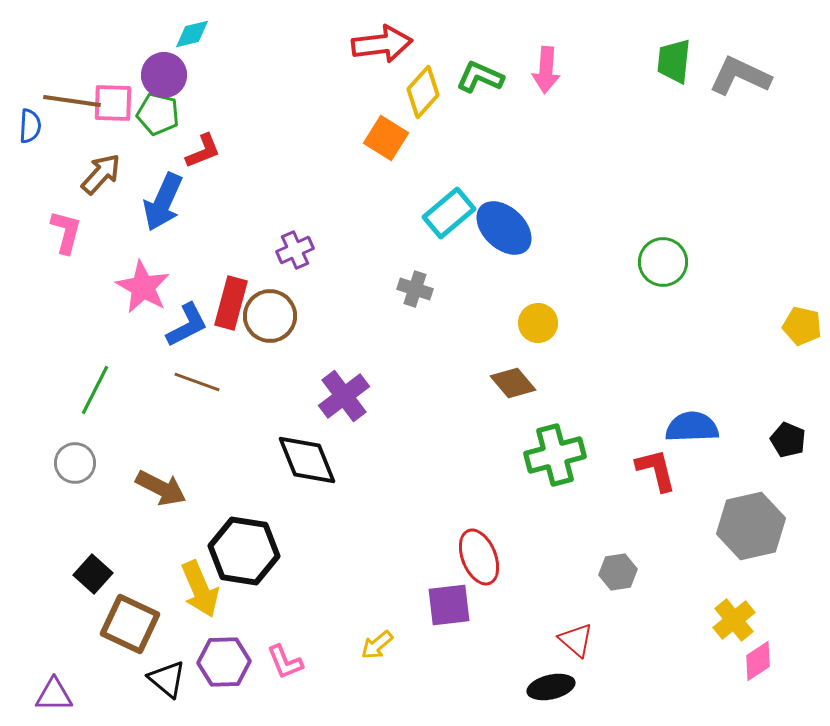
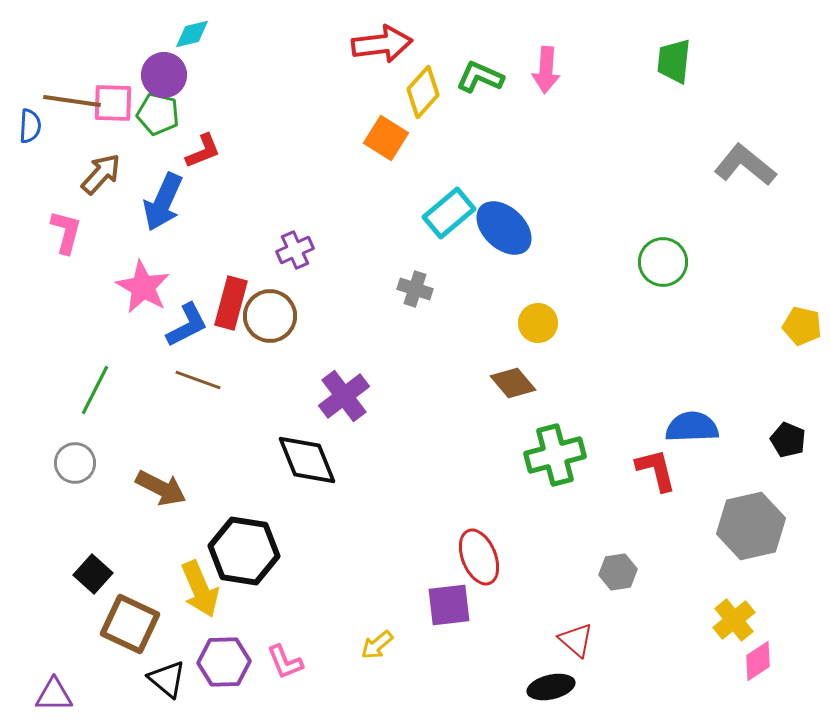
gray L-shape at (740, 76): moved 5 px right, 89 px down; rotated 14 degrees clockwise
brown line at (197, 382): moved 1 px right, 2 px up
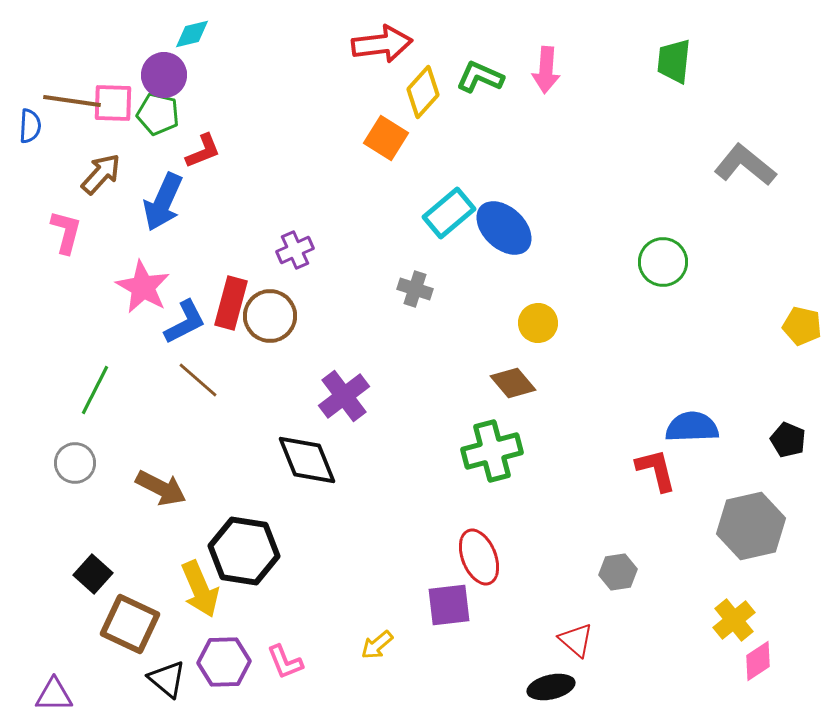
blue L-shape at (187, 325): moved 2 px left, 3 px up
brown line at (198, 380): rotated 21 degrees clockwise
green cross at (555, 455): moved 63 px left, 4 px up
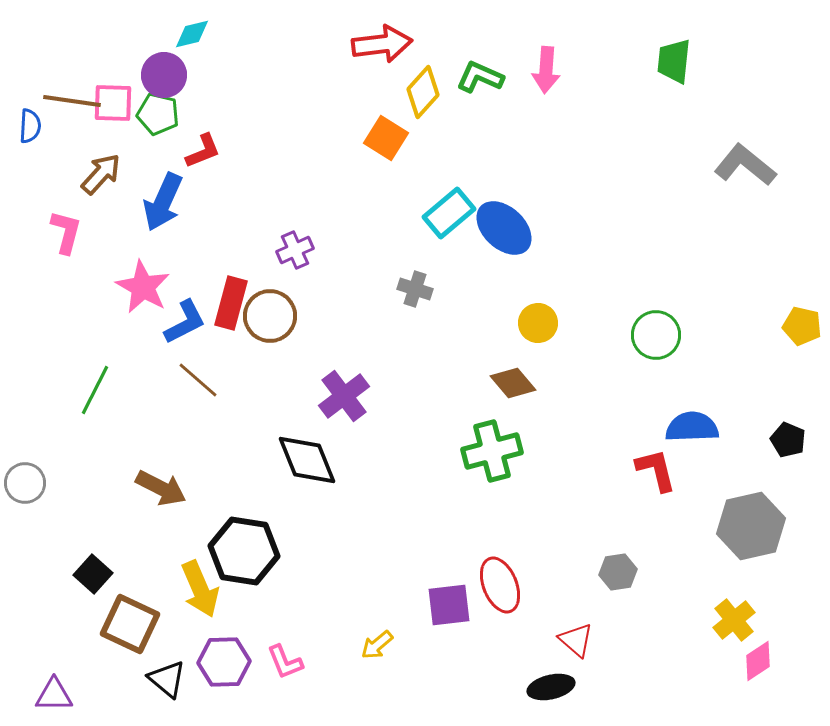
green circle at (663, 262): moved 7 px left, 73 px down
gray circle at (75, 463): moved 50 px left, 20 px down
red ellipse at (479, 557): moved 21 px right, 28 px down
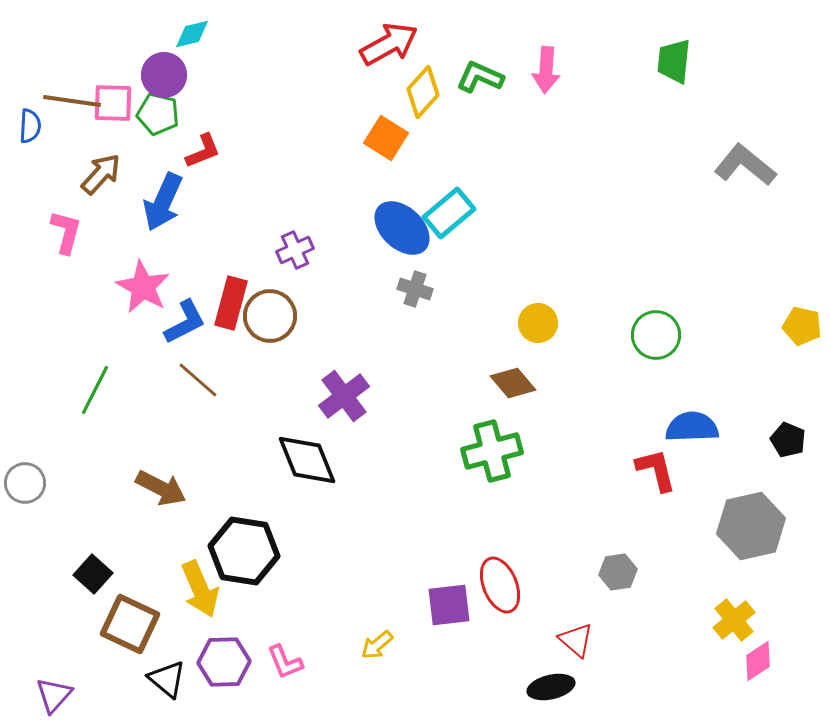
red arrow at (382, 44): moved 7 px right; rotated 22 degrees counterclockwise
blue ellipse at (504, 228): moved 102 px left
purple triangle at (54, 695): rotated 48 degrees counterclockwise
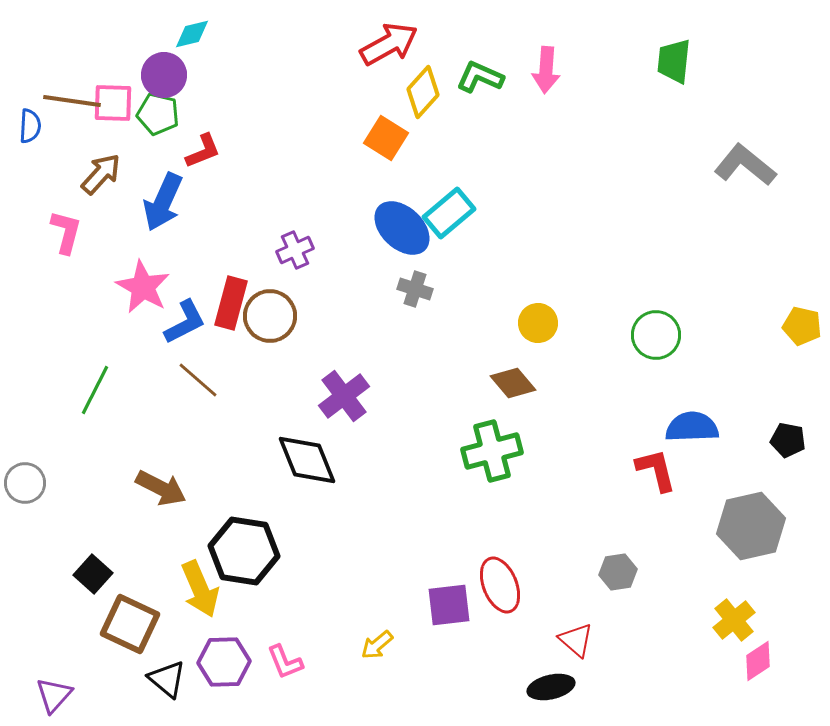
black pentagon at (788, 440): rotated 12 degrees counterclockwise
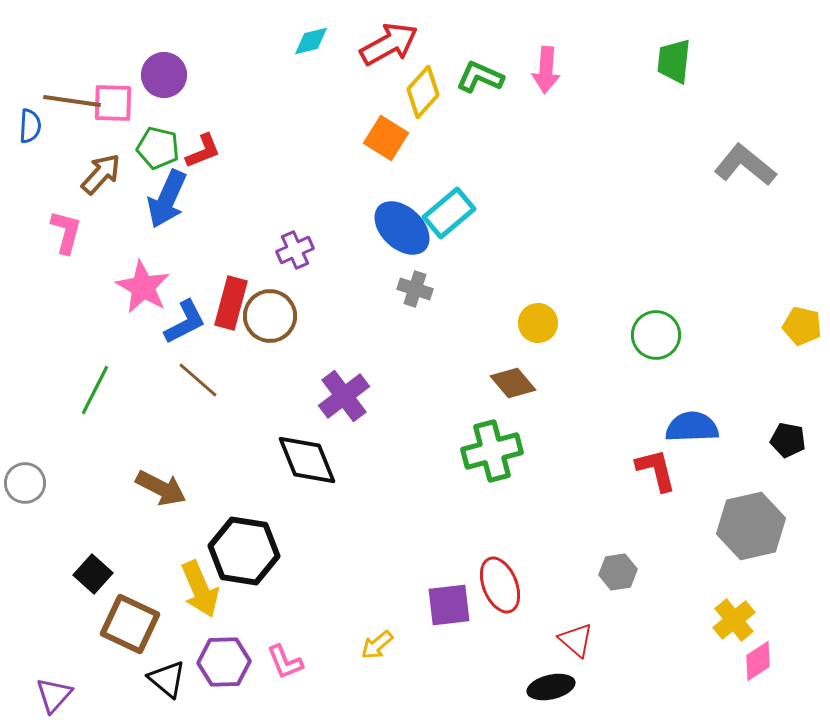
cyan diamond at (192, 34): moved 119 px right, 7 px down
green pentagon at (158, 114): moved 34 px down
blue arrow at (163, 202): moved 4 px right, 3 px up
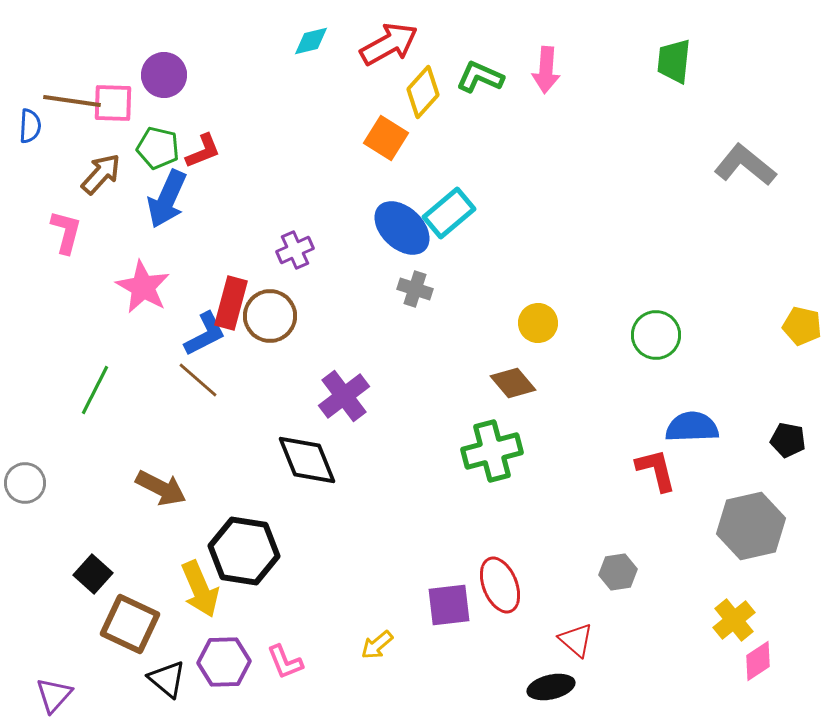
blue L-shape at (185, 322): moved 20 px right, 12 px down
